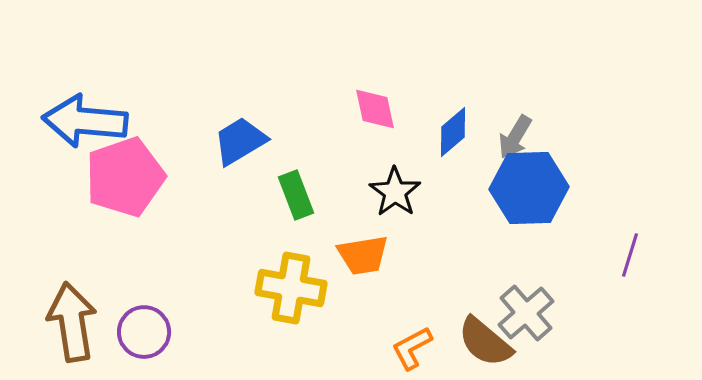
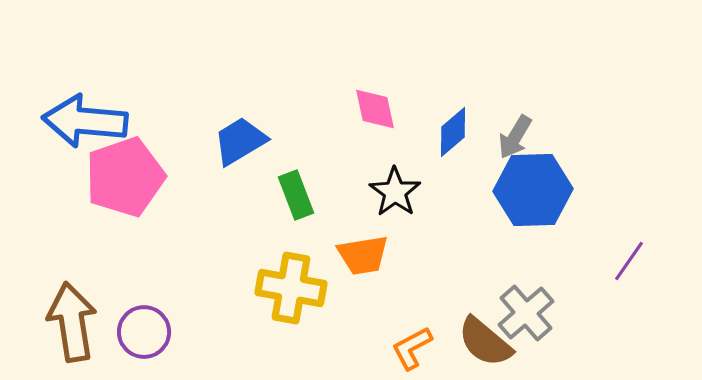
blue hexagon: moved 4 px right, 2 px down
purple line: moved 1 px left, 6 px down; rotated 18 degrees clockwise
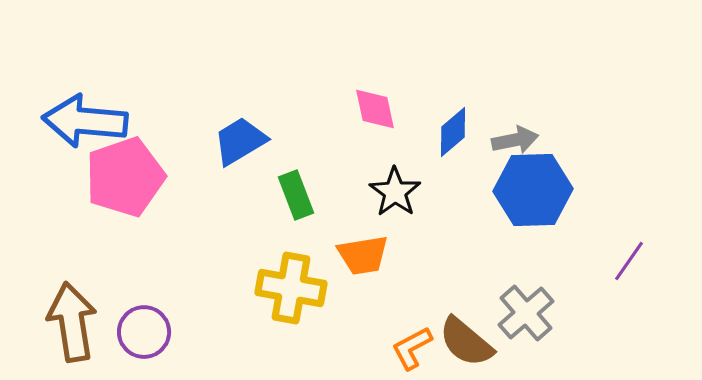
gray arrow: moved 3 px down; rotated 132 degrees counterclockwise
brown semicircle: moved 19 px left
